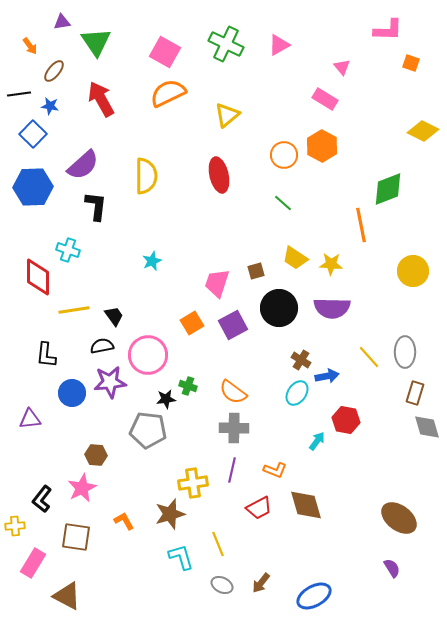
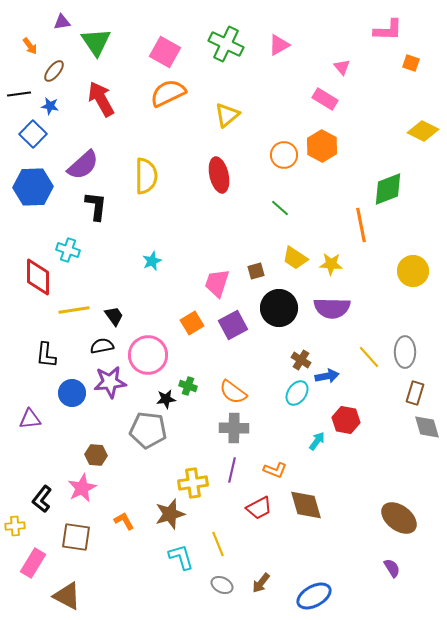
green line at (283, 203): moved 3 px left, 5 px down
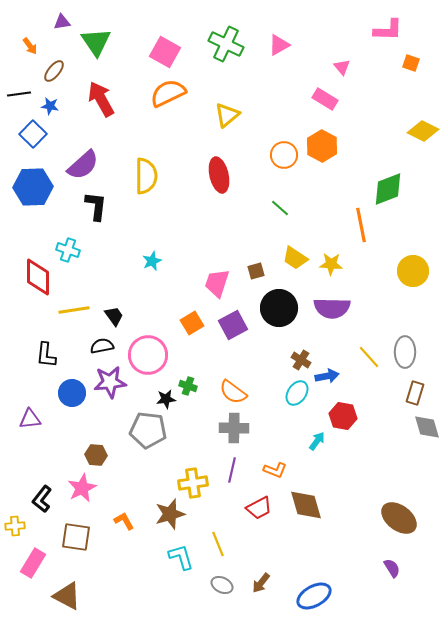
red hexagon at (346, 420): moved 3 px left, 4 px up
